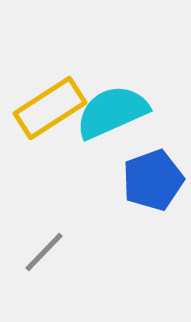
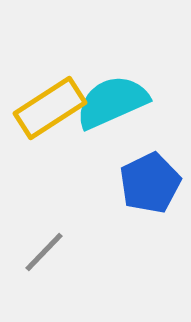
cyan semicircle: moved 10 px up
blue pentagon: moved 3 px left, 3 px down; rotated 6 degrees counterclockwise
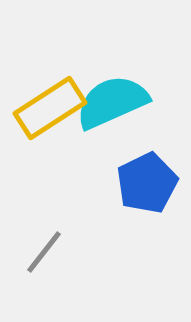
blue pentagon: moved 3 px left
gray line: rotated 6 degrees counterclockwise
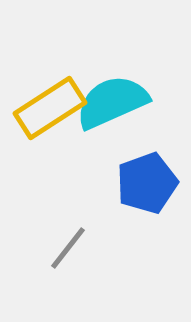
blue pentagon: rotated 6 degrees clockwise
gray line: moved 24 px right, 4 px up
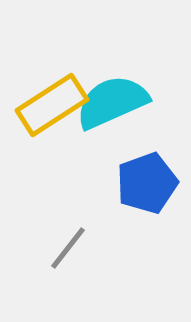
yellow rectangle: moved 2 px right, 3 px up
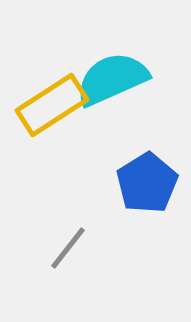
cyan semicircle: moved 23 px up
blue pentagon: rotated 12 degrees counterclockwise
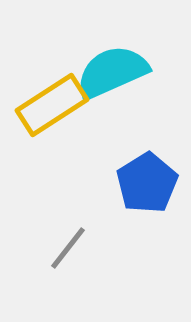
cyan semicircle: moved 7 px up
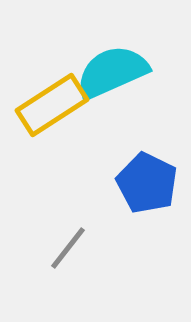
blue pentagon: rotated 14 degrees counterclockwise
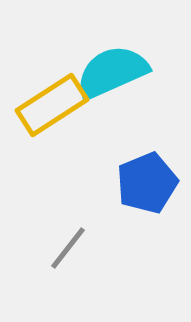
blue pentagon: rotated 24 degrees clockwise
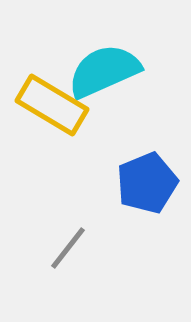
cyan semicircle: moved 8 px left, 1 px up
yellow rectangle: rotated 64 degrees clockwise
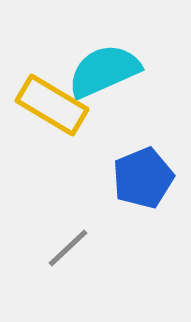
blue pentagon: moved 4 px left, 5 px up
gray line: rotated 9 degrees clockwise
